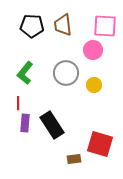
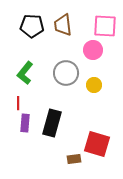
black rectangle: moved 2 px up; rotated 48 degrees clockwise
red square: moved 3 px left
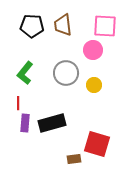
black rectangle: rotated 60 degrees clockwise
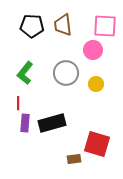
yellow circle: moved 2 px right, 1 px up
